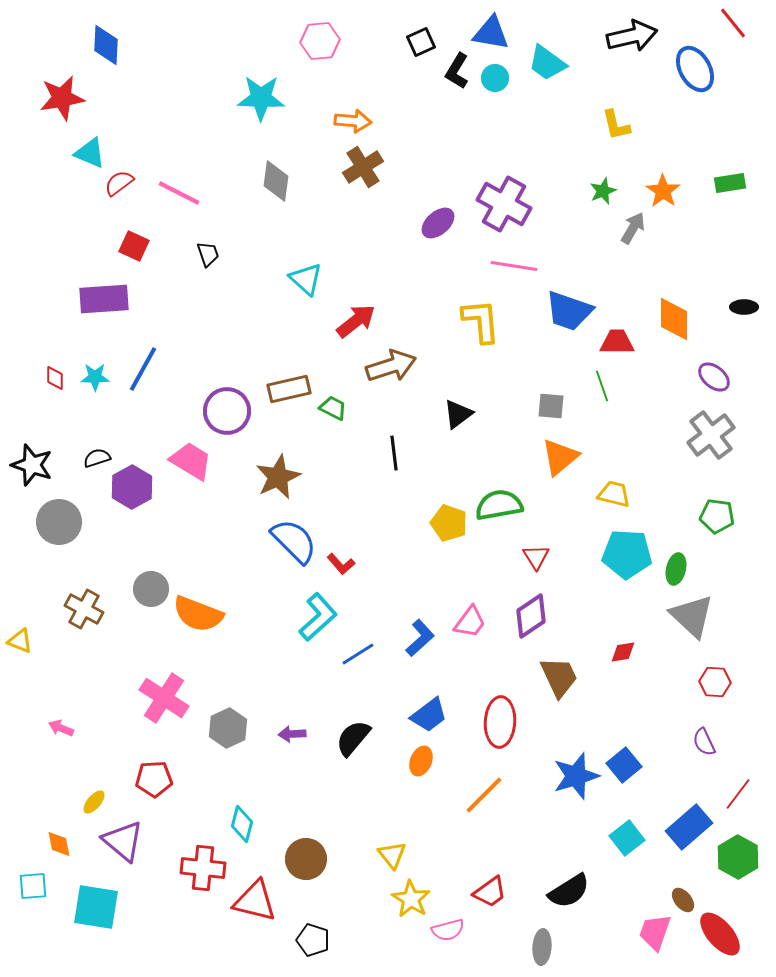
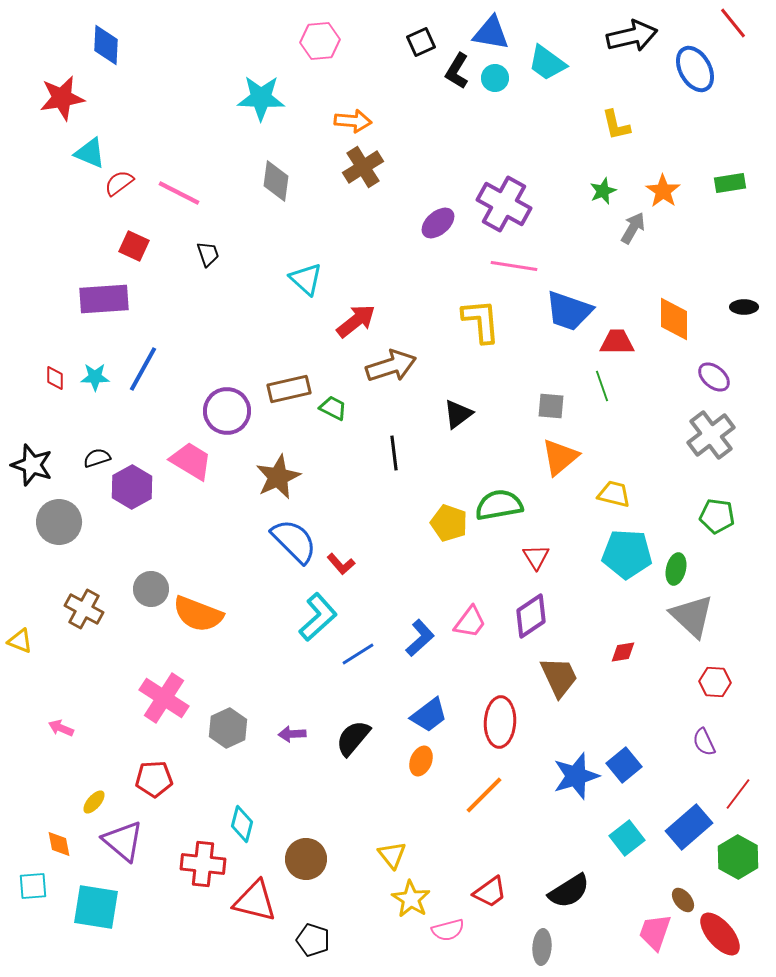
red cross at (203, 868): moved 4 px up
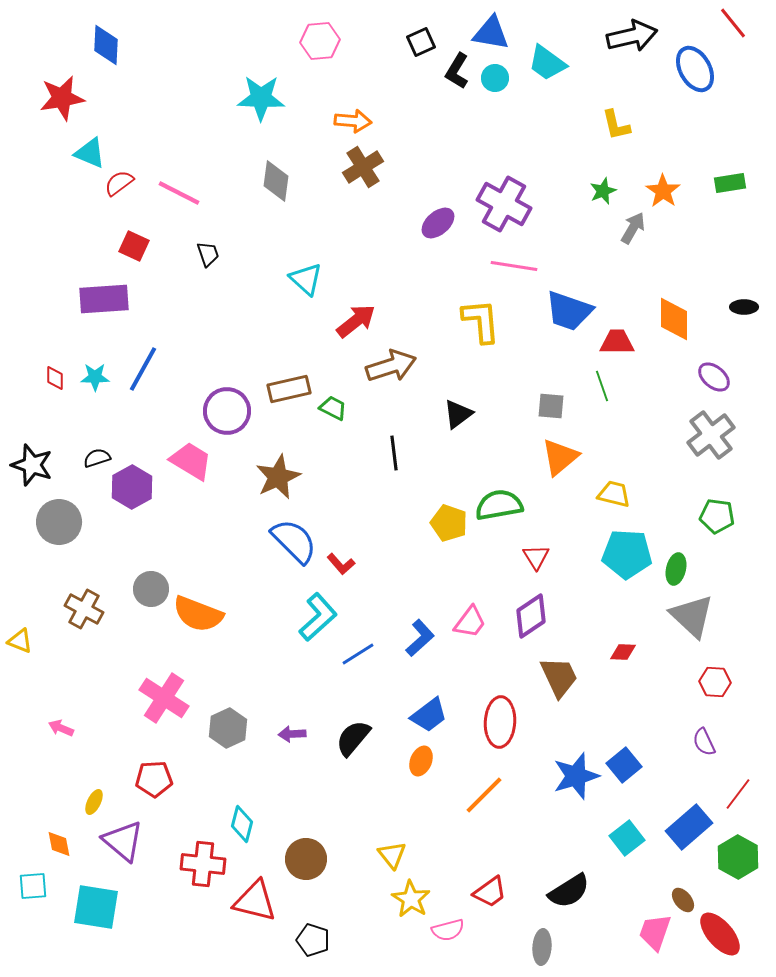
red diamond at (623, 652): rotated 12 degrees clockwise
yellow ellipse at (94, 802): rotated 15 degrees counterclockwise
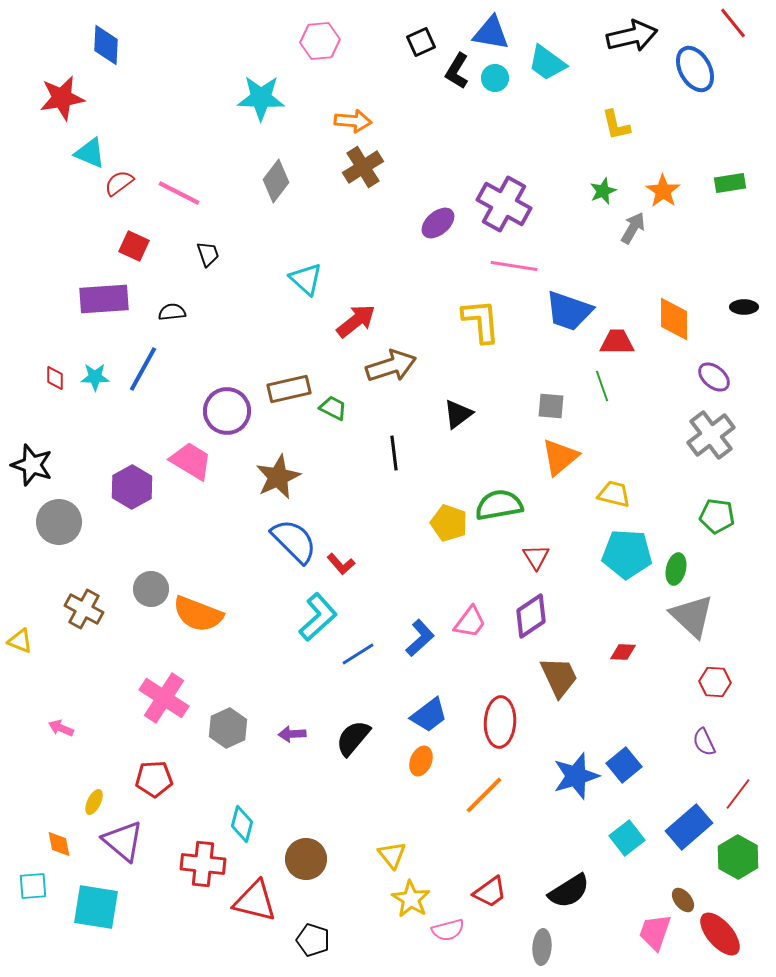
gray diamond at (276, 181): rotated 30 degrees clockwise
black semicircle at (97, 458): moved 75 px right, 146 px up; rotated 12 degrees clockwise
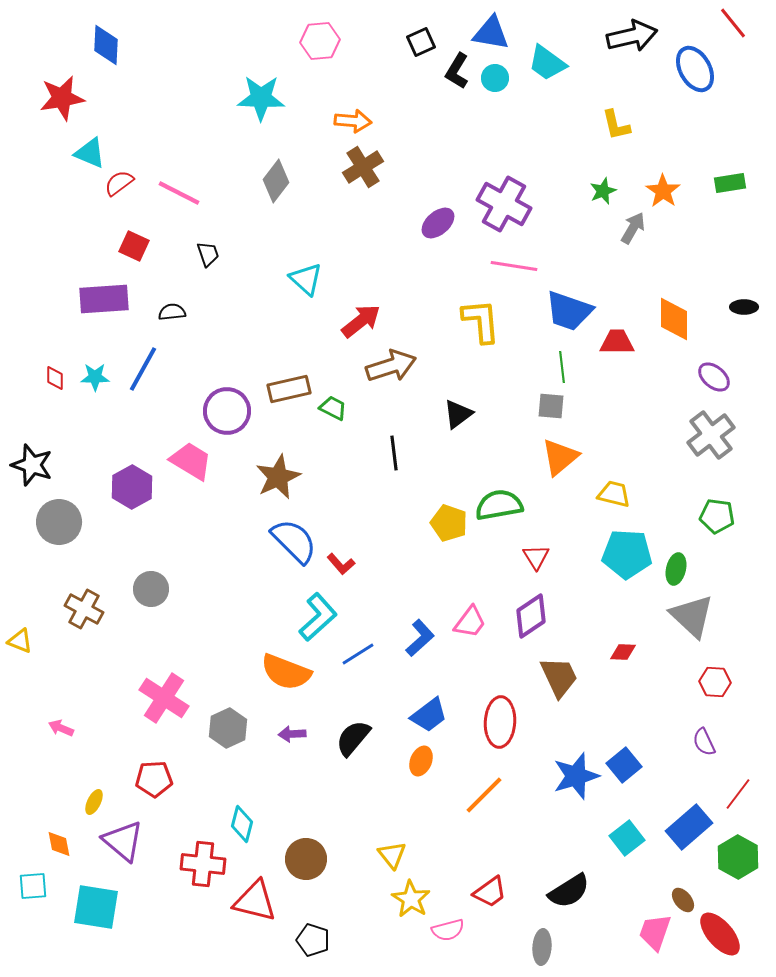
red arrow at (356, 321): moved 5 px right
green line at (602, 386): moved 40 px left, 19 px up; rotated 12 degrees clockwise
orange semicircle at (198, 614): moved 88 px right, 58 px down
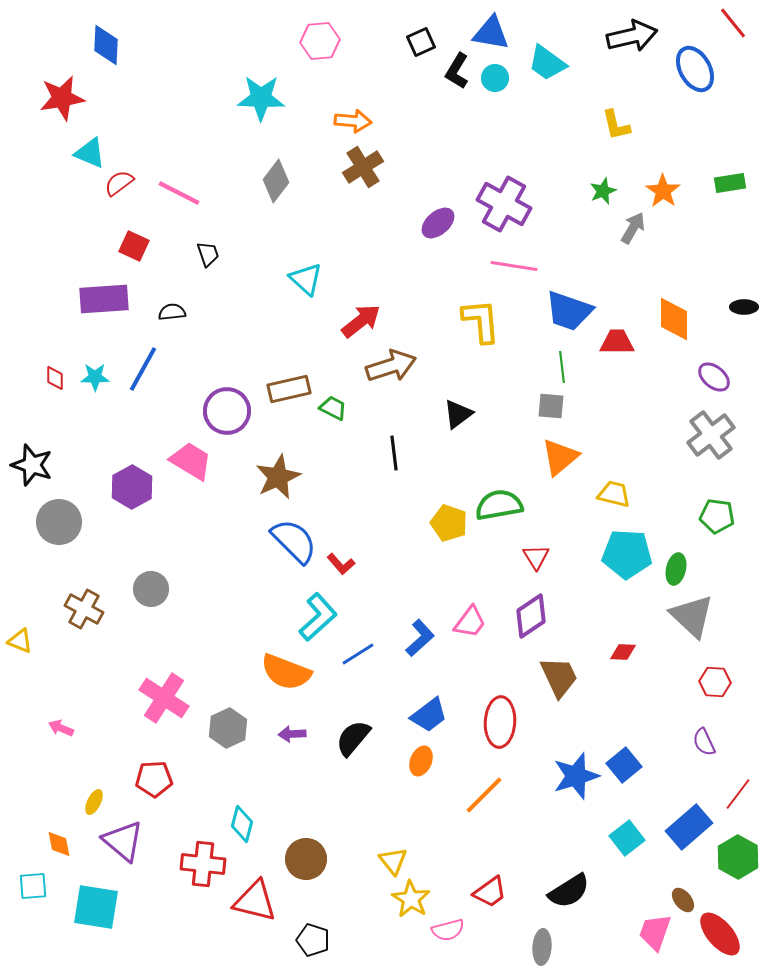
yellow triangle at (392, 855): moved 1 px right, 6 px down
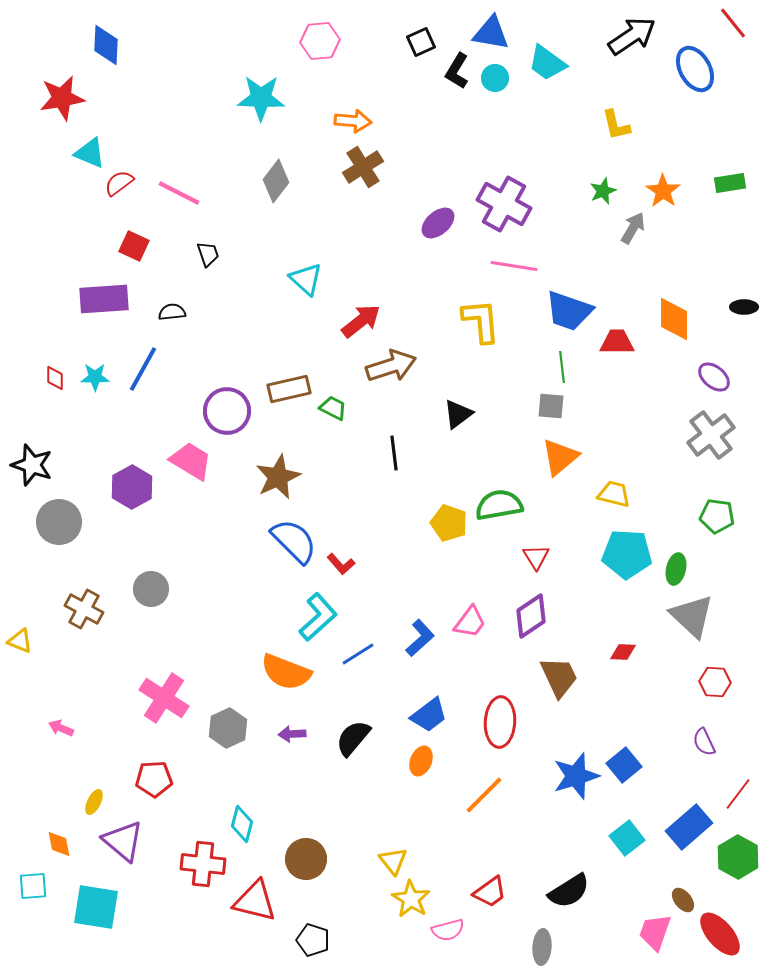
black arrow at (632, 36): rotated 21 degrees counterclockwise
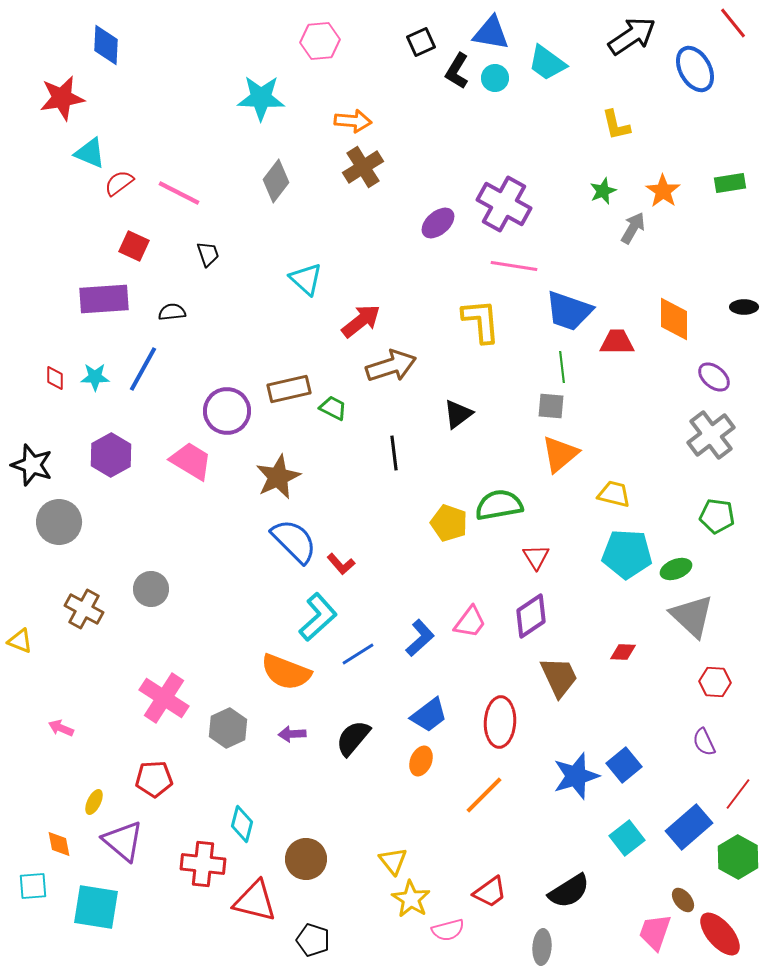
orange triangle at (560, 457): moved 3 px up
purple hexagon at (132, 487): moved 21 px left, 32 px up
green ellipse at (676, 569): rotated 56 degrees clockwise
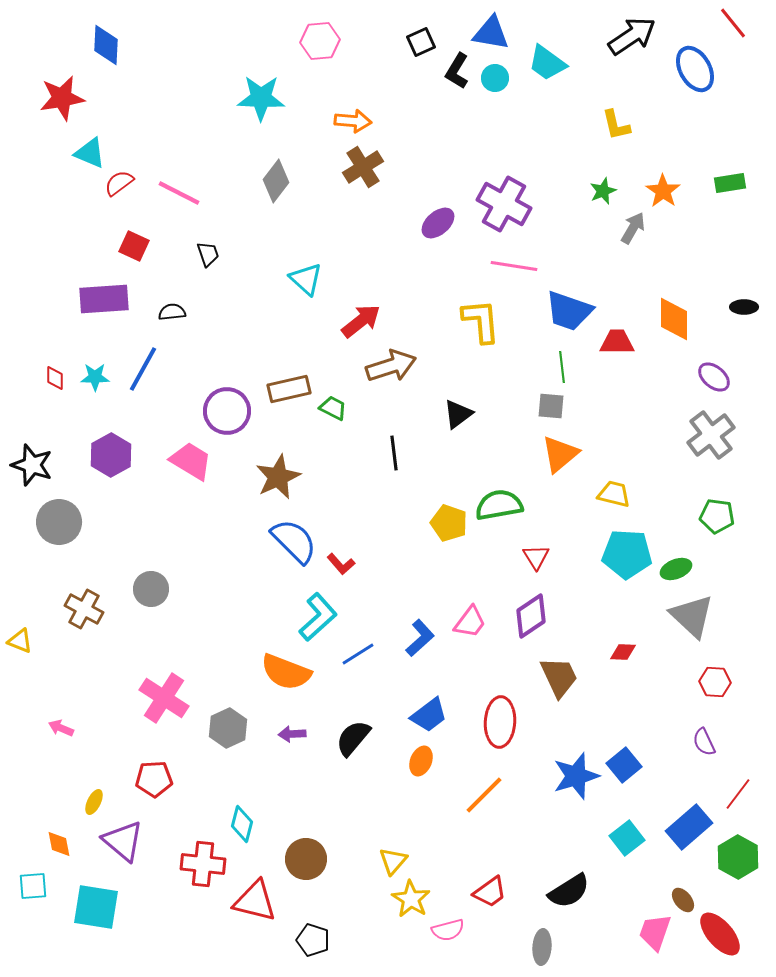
yellow triangle at (393, 861): rotated 20 degrees clockwise
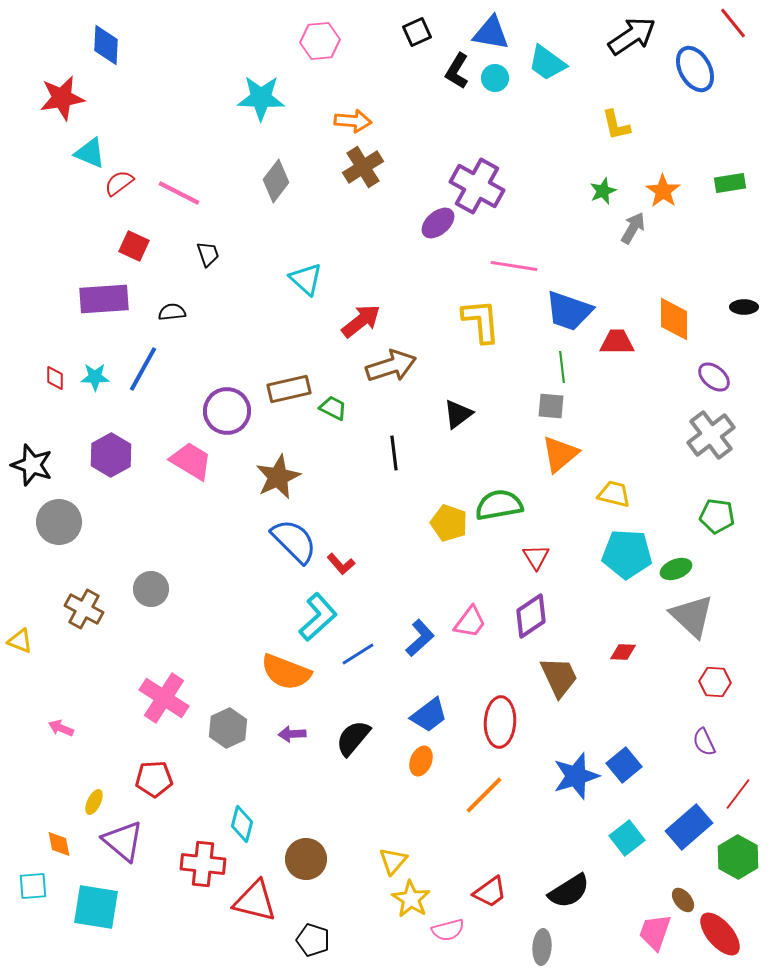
black square at (421, 42): moved 4 px left, 10 px up
purple cross at (504, 204): moved 27 px left, 18 px up
